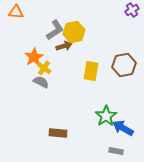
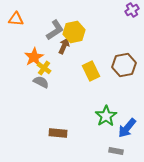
orange triangle: moved 7 px down
brown arrow: rotated 49 degrees counterclockwise
yellow rectangle: rotated 36 degrees counterclockwise
blue arrow: moved 4 px right; rotated 80 degrees counterclockwise
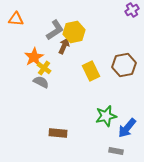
green star: rotated 20 degrees clockwise
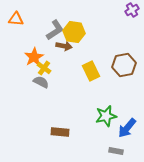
yellow hexagon: rotated 20 degrees clockwise
brown arrow: rotated 77 degrees clockwise
brown rectangle: moved 2 px right, 1 px up
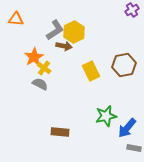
yellow hexagon: rotated 25 degrees clockwise
gray semicircle: moved 1 px left, 2 px down
gray rectangle: moved 18 px right, 3 px up
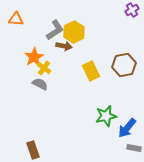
brown rectangle: moved 27 px left, 18 px down; rotated 66 degrees clockwise
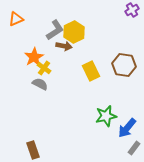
orange triangle: rotated 28 degrees counterclockwise
brown hexagon: rotated 20 degrees clockwise
gray rectangle: rotated 64 degrees counterclockwise
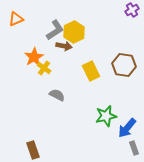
gray semicircle: moved 17 px right, 11 px down
gray rectangle: rotated 56 degrees counterclockwise
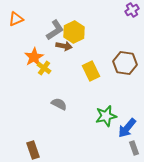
brown hexagon: moved 1 px right, 2 px up
gray semicircle: moved 2 px right, 9 px down
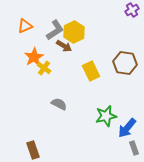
orange triangle: moved 9 px right, 7 px down
brown arrow: rotated 21 degrees clockwise
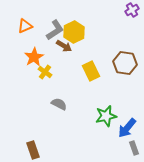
yellow cross: moved 1 px right, 4 px down
